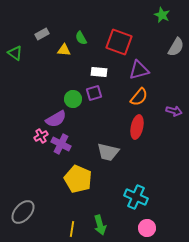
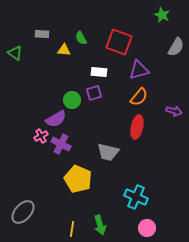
gray rectangle: rotated 32 degrees clockwise
green circle: moved 1 px left, 1 px down
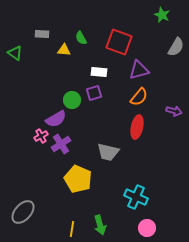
purple cross: rotated 30 degrees clockwise
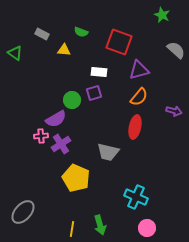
gray rectangle: rotated 24 degrees clockwise
green semicircle: moved 6 px up; rotated 40 degrees counterclockwise
gray semicircle: moved 3 px down; rotated 78 degrees counterclockwise
red ellipse: moved 2 px left
pink cross: rotated 24 degrees clockwise
yellow pentagon: moved 2 px left, 1 px up
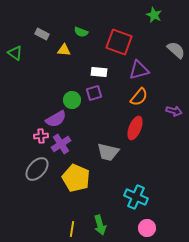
green star: moved 8 px left
red ellipse: moved 1 px down; rotated 10 degrees clockwise
gray ellipse: moved 14 px right, 43 px up
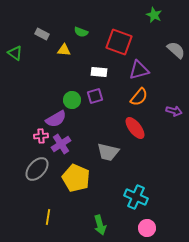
purple square: moved 1 px right, 3 px down
red ellipse: rotated 60 degrees counterclockwise
yellow line: moved 24 px left, 12 px up
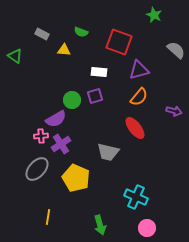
green triangle: moved 3 px down
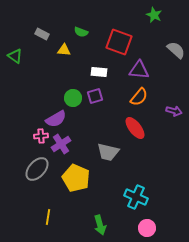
purple triangle: rotated 20 degrees clockwise
green circle: moved 1 px right, 2 px up
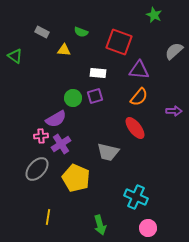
gray rectangle: moved 2 px up
gray semicircle: moved 2 px left, 1 px down; rotated 84 degrees counterclockwise
white rectangle: moved 1 px left, 1 px down
purple arrow: rotated 14 degrees counterclockwise
pink circle: moved 1 px right
